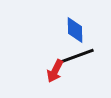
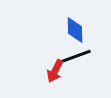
black line: moved 3 px left, 1 px down
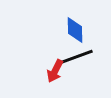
black line: moved 2 px right
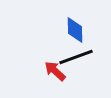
red arrow: rotated 105 degrees clockwise
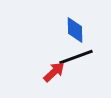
red arrow: moved 1 px left, 1 px down; rotated 95 degrees clockwise
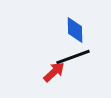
black line: moved 3 px left
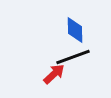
red arrow: moved 2 px down
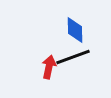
red arrow: moved 5 px left, 7 px up; rotated 35 degrees counterclockwise
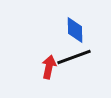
black line: moved 1 px right
